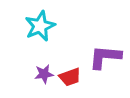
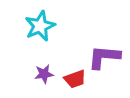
purple L-shape: moved 1 px left
red trapezoid: moved 5 px right, 2 px down
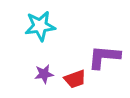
cyan star: rotated 16 degrees clockwise
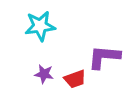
purple star: rotated 18 degrees clockwise
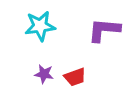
purple L-shape: moved 27 px up
red trapezoid: moved 2 px up
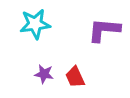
cyan star: moved 5 px left, 2 px up
red trapezoid: rotated 85 degrees clockwise
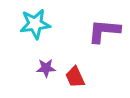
purple L-shape: moved 1 px down
purple star: moved 2 px right, 6 px up; rotated 12 degrees counterclockwise
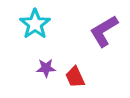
cyan star: rotated 28 degrees counterclockwise
purple L-shape: rotated 36 degrees counterclockwise
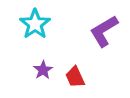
purple star: moved 3 px left, 2 px down; rotated 30 degrees counterclockwise
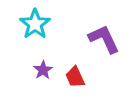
purple L-shape: moved 8 px down; rotated 96 degrees clockwise
